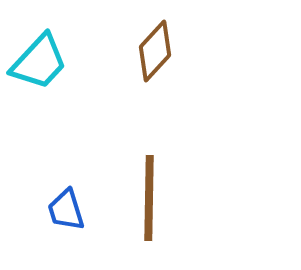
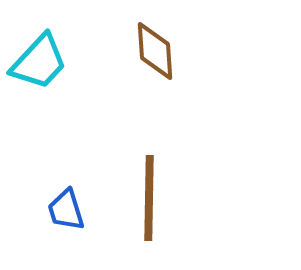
brown diamond: rotated 46 degrees counterclockwise
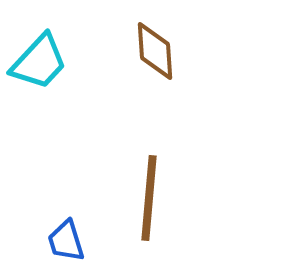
brown line: rotated 4 degrees clockwise
blue trapezoid: moved 31 px down
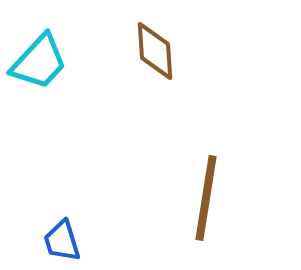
brown line: moved 57 px right; rotated 4 degrees clockwise
blue trapezoid: moved 4 px left
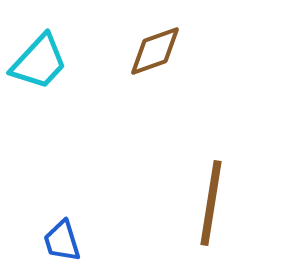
brown diamond: rotated 74 degrees clockwise
brown line: moved 5 px right, 5 px down
